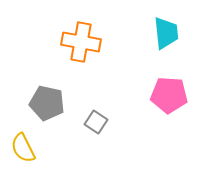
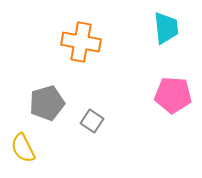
cyan trapezoid: moved 5 px up
pink pentagon: moved 4 px right
gray pentagon: rotated 28 degrees counterclockwise
gray square: moved 4 px left, 1 px up
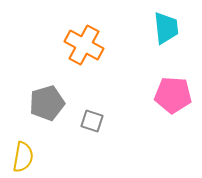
orange cross: moved 3 px right, 3 px down; rotated 18 degrees clockwise
gray square: rotated 15 degrees counterclockwise
yellow semicircle: moved 9 px down; rotated 144 degrees counterclockwise
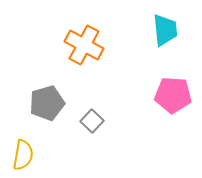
cyan trapezoid: moved 1 px left, 2 px down
gray square: rotated 25 degrees clockwise
yellow semicircle: moved 2 px up
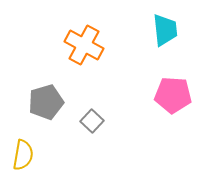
gray pentagon: moved 1 px left, 1 px up
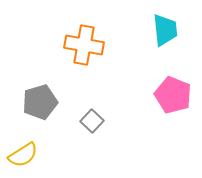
orange cross: rotated 18 degrees counterclockwise
pink pentagon: rotated 18 degrees clockwise
gray pentagon: moved 6 px left
yellow semicircle: rotated 48 degrees clockwise
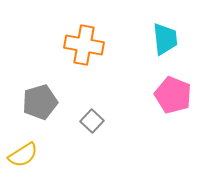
cyan trapezoid: moved 9 px down
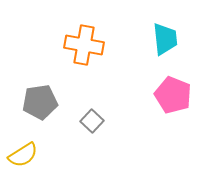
gray pentagon: rotated 8 degrees clockwise
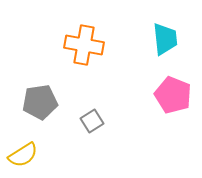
gray square: rotated 15 degrees clockwise
